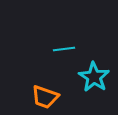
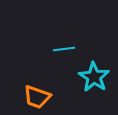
orange trapezoid: moved 8 px left
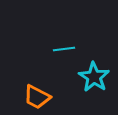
orange trapezoid: rotated 8 degrees clockwise
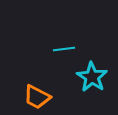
cyan star: moved 2 px left
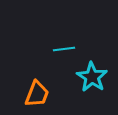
orange trapezoid: moved 3 px up; rotated 96 degrees counterclockwise
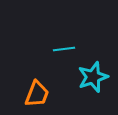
cyan star: moved 1 px right; rotated 20 degrees clockwise
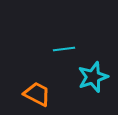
orange trapezoid: rotated 84 degrees counterclockwise
